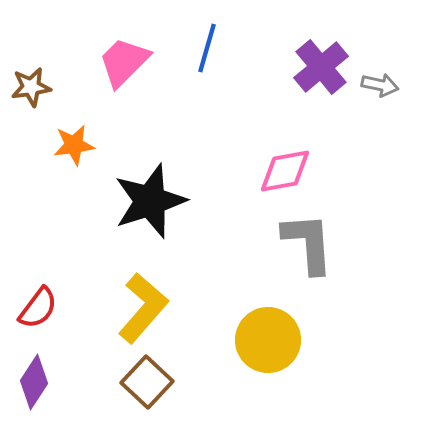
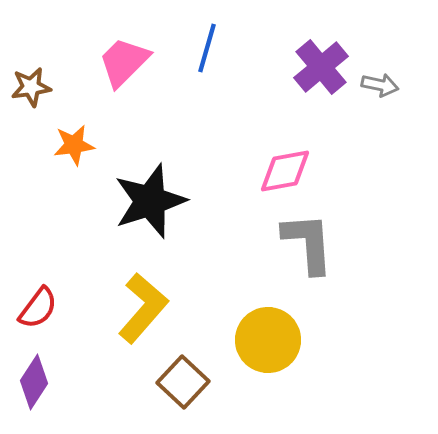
brown square: moved 36 px right
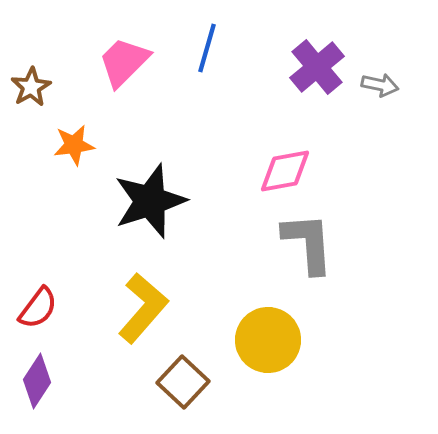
purple cross: moved 4 px left
brown star: rotated 21 degrees counterclockwise
purple diamond: moved 3 px right, 1 px up
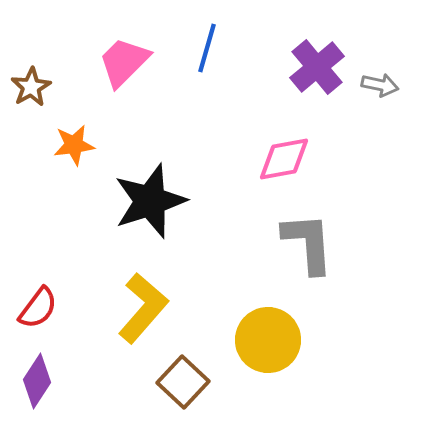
pink diamond: moved 1 px left, 12 px up
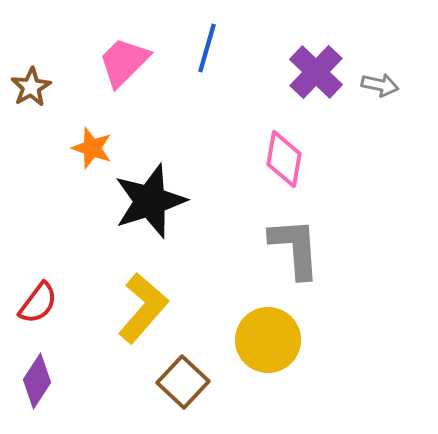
purple cross: moved 1 px left, 5 px down; rotated 6 degrees counterclockwise
orange star: moved 18 px right, 3 px down; rotated 27 degrees clockwise
pink diamond: rotated 70 degrees counterclockwise
gray L-shape: moved 13 px left, 5 px down
red semicircle: moved 5 px up
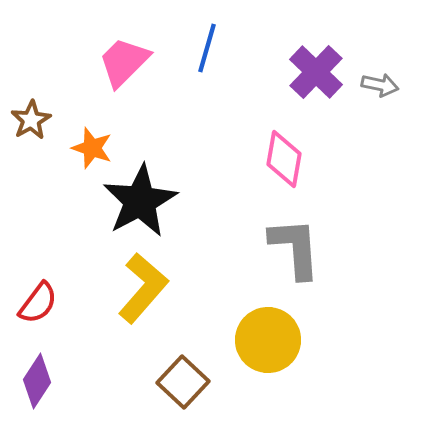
brown star: moved 33 px down
black star: moved 10 px left; rotated 10 degrees counterclockwise
yellow L-shape: moved 20 px up
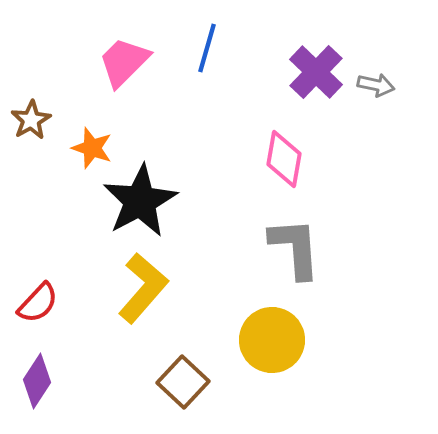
gray arrow: moved 4 px left
red semicircle: rotated 6 degrees clockwise
yellow circle: moved 4 px right
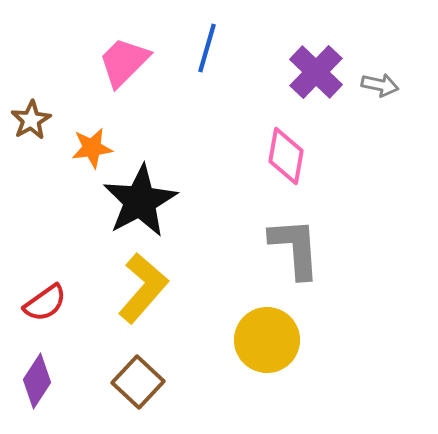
gray arrow: moved 4 px right
orange star: rotated 27 degrees counterclockwise
pink diamond: moved 2 px right, 3 px up
red semicircle: moved 7 px right; rotated 12 degrees clockwise
yellow circle: moved 5 px left
brown square: moved 45 px left
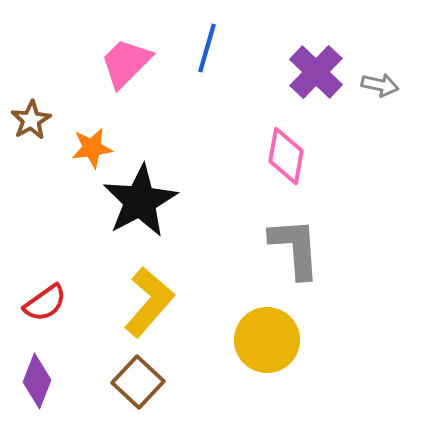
pink trapezoid: moved 2 px right, 1 px down
yellow L-shape: moved 6 px right, 14 px down
purple diamond: rotated 12 degrees counterclockwise
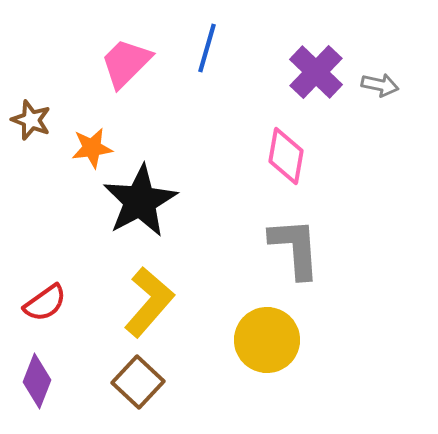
brown star: rotated 21 degrees counterclockwise
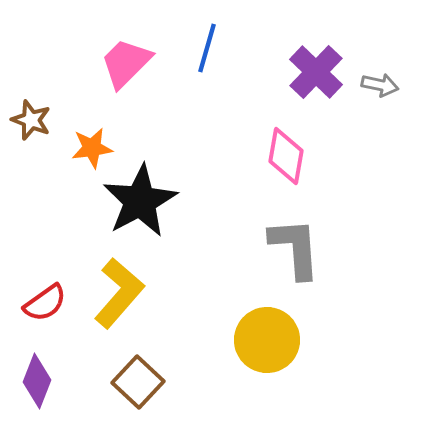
yellow L-shape: moved 30 px left, 9 px up
